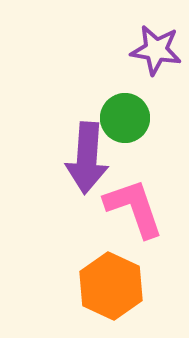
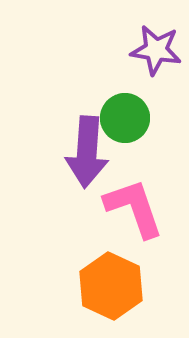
purple arrow: moved 6 px up
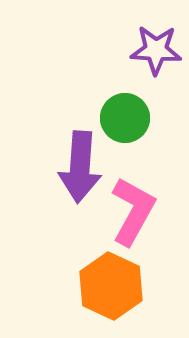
purple star: rotated 6 degrees counterclockwise
purple arrow: moved 7 px left, 15 px down
pink L-shape: moved 1 px left, 3 px down; rotated 48 degrees clockwise
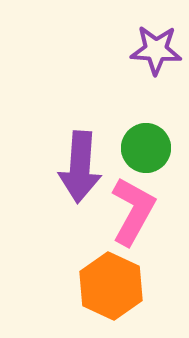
green circle: moved 21 px right, 30 px down
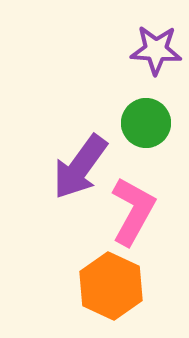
green circle: moved 25 px up
purple arrow: rotated 32 degrees clockwise
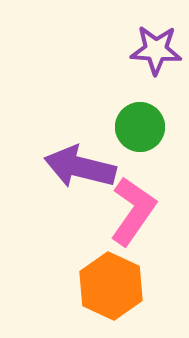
green circle: moved 6 px left, 4 px down
purple arrow: rotated 68 degrees clockwise
pink L-shape: rotated 6 degrees clockwise
